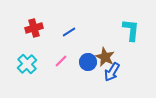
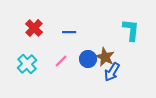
red cross: rotated 30 degrees counterclockwise
blue line: rotated 32 degrees clockwise
blue circle: moved 3 px up
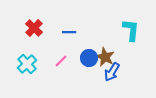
blue circle: moved 1 px right, 1 px up
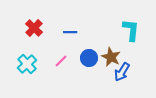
blue line: moved 1 px right
brown star: moved 6 px right
blue arrow: moved 10 px right
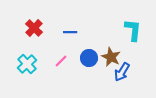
cyan L-shape: moved 2 px right
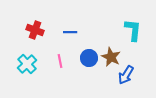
red cross: moved 1 px right, 2 px down; rotated 24 degrees counterclockwise
pink line: moved 1 px left; rotated 56 degrees counterclockwise
blue arrow: moved 4 px right, 3 px down
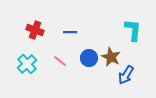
pink line: rotated 40 degrees counterclockwise
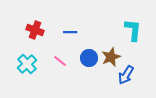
brown star: rotated 24 degrees clockwise
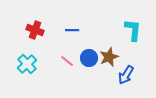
blue line: moved 2 px right, 2 px up
brown star: moved 2 px left
pink line: moved 7 px right
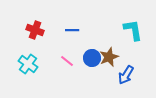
cyan L-shape: rotated 15 degrees counterclockwise
blue circle: moved 3 px right
cyan cross: moved 1 px right; rotated 12 degrees counterclockwise
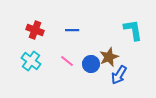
blue circle: moved 1 px left, 6 px down
cyan cross: moved 3 px right, 3 px up
blue arrow: moved 7 px left
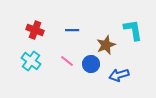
brown star: moved 3 px left, 12 px up
blue arrow: rotated 42 degrees clockwise
